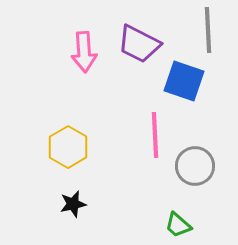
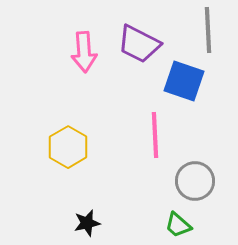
gray circle: moved 15 px down
black star: moved 14 px right, 19 px down
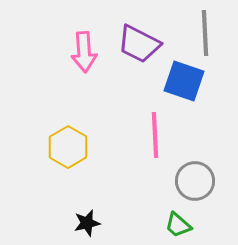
gray line: moved 3 px left, 3 px down
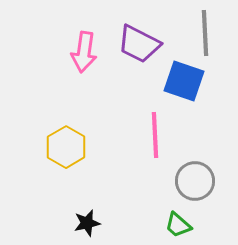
pink arrow: rotated 12 degrees clockwise
yellow hexagon: moved 2 px left
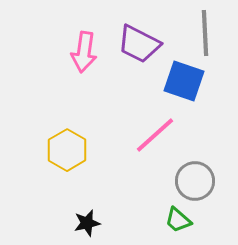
pink line: rotated 51 degrees clockwise
yellow hexagon: moved 1 px right, 3 px down
green trapezoid: moved 5 px up
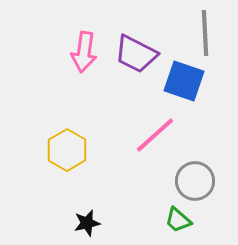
purple trapezoid: moved 3 px left, 10 px down
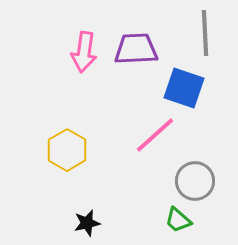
purple trapezoid: moved 5 px up; rotated 150 degrees clockwise
blue square: moved 7 px down
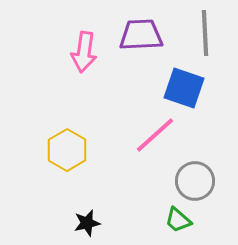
purple trapezoid: moved 5 px right, 14 px up
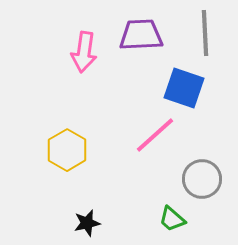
gray circle: moved 7 px right, 2 px up
green trapezoid: moved 6 px left, 1 px up
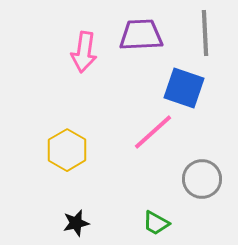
pink line: moved 2 px left, 3 px up
green trapezoid: moved 16 px left, 4 px down; rotated 12 degrees counterclockwise
black star: moved 11 px left
